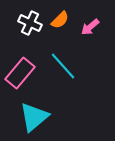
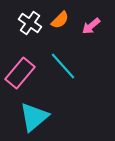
white cross: rotated 10 degrees clockwise
pink arrow: moved 1 px right, 1 px up
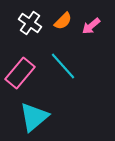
orange semicircle: moved 3 px right, 1 px down
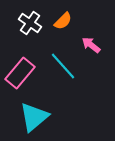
pink arrow: moved 19 px down; rotated 78 degrees clockwise
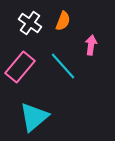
orange semicircle: rotated 24 degrees counterclockwise
pink arrow: rotated 60 degrees clockwise
pink rectangle: moved 6 px up
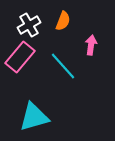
white cross: moved 1 px left, 2 px down; rotated 25 degrees clockwise
pink rectangle: moved 10 px up
cyan triangle: rotated 24 degrees clockwise
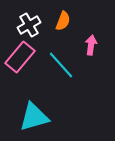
cyan line: moved 2 px left, 1 px up
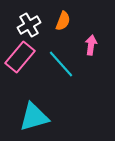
cyan line: moved 1 px up
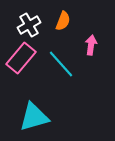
pink rectangle: moved 1 px right, 1 px down
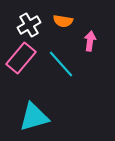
orange semicircle: rotated 78 degrees clockwise
pink arrow: moved 1 px left, 4 px up
